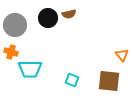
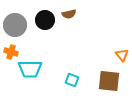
black circle: moved 3 px left, 2 px down
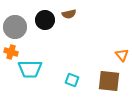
gray circle: moved 2 px down
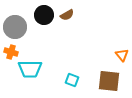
brown semicircle: moved 2 px left, 1 px down; rotated 16 degrees counterclockwise
black circle: moved 1 px left, 5 px up
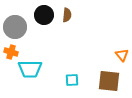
brown semicircle: rotated 56 degrees counterclockwise
cyan square: rotated 24 degrees counterclockwise
